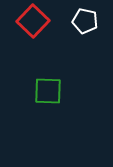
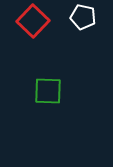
white pentagon: moved 2 px left, 4 px up
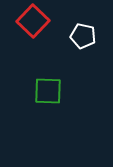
white pentagon: moved 19 px down
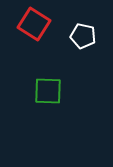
red square: moved 1 px right, 3 px down; rotated 12 degrees counterclockwise
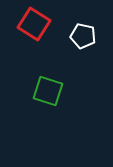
green square: rotated 16 degrees clockwise
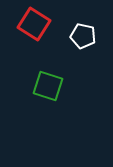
green square: moved 5 px up
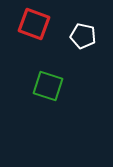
red square: rotated 12 degrees counterclockwise
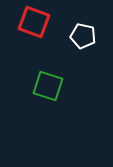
red square: moved 2 px up
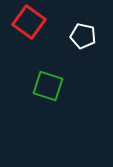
red square: moved 5 px left; rotated 16 degrees clockwise
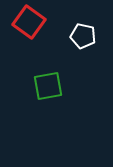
green square: rotated 28 degrees counterclockwise
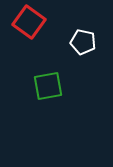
white pentagon: moved 6 px down
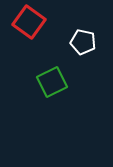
green square: moved 4 px right, 4 px up; rotated 16 degrees counterclockwise
